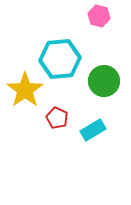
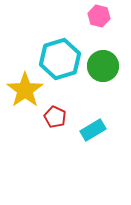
cyan hexagon: rotated 12 degrees counterclockwise
green circle: moved 1 px left, 15 px up
red pentagon: moved 2 px left, 1 px up
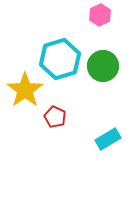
pink hexagon: moved 1 px right, 1 px up; rotated 20 degrees clockwise
cyan rectangle: moved 15 px right, 9 px down
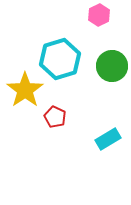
pink hexagon: moved 1 px left
green circle: moved 9 px right
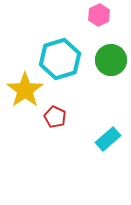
green circle: moved 1 px left, 6 px up
cyan rectangle: rotated 10 degrees counterclockwise
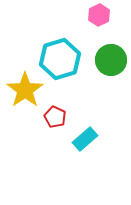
cyan rectangle: moved 23 px left
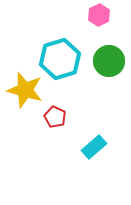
green circle: moved 2 px left, 1 px down
yellow star: rotated 21 degrees counterclockwise
cyan rectangle: moved 9 px right, 8 px down
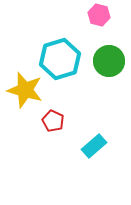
pink hexagon: rotated 20 degrees counterclockwise
red pentagon: moved 2 px left, 4 px down
cyan rectangle: moved 1 px up
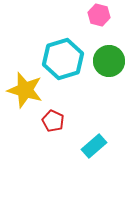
cyan hexagon: moved 3 px right
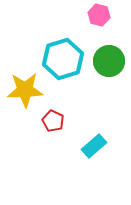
yellow star: rotated 18 degrees counterclockwise
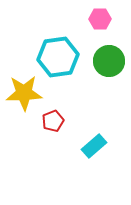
pink hexagon: moved 1 px right, 4 px down; rotated 15 degrees counterclockwise
cyan hexagon: moved 5 px left, 2 px up; rotated 9 degrees clockwise
yellow star: moved 1 px left, 3 px down
red pentagon: rotated 25 degrees clockwise
